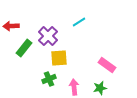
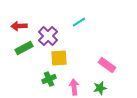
red arrow: moved 8 px right
green rectangle: rotated 24 degrees clockwise
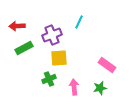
cyan line: rotated 32 degrees counterclockwise
red arrow: moved 2 px left
purple cross: moved 4 px right, 1 px up; rotated 24 degrees clockwise
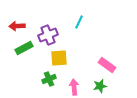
purple cross: moved 4 px left
green star: moved 2 px up
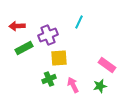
pink arrow: moved 1 px left, 2 px up; rotated 21 degrees counterclockwise
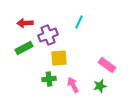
red arrow: moved 8 px right, 3 px up
green cross: rotated 16 degrees clockwise
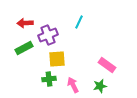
yellow square: moved 2 px left, 1 px down
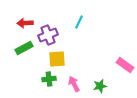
pink rectangle: moved 18 px right
pink arrow: moved 1 px right, 1 px up
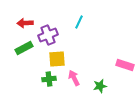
pink rectangle: rotated 18 degrees counterclockwise
pink arrow: moved 6 px up
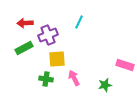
green cross: moved 3 px left; rotated 16 degrees clockwise
green star: moved 5 px right, 1 px up
